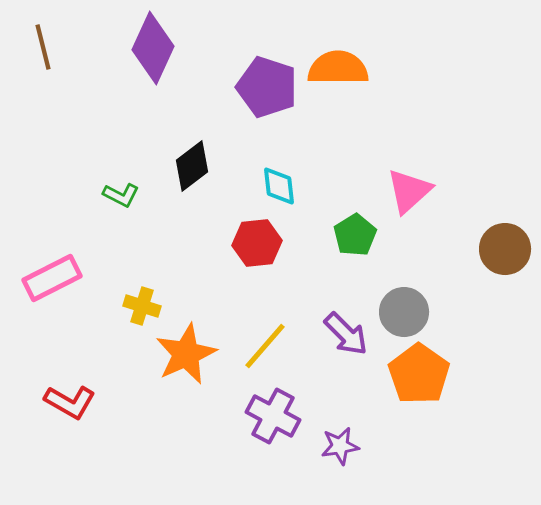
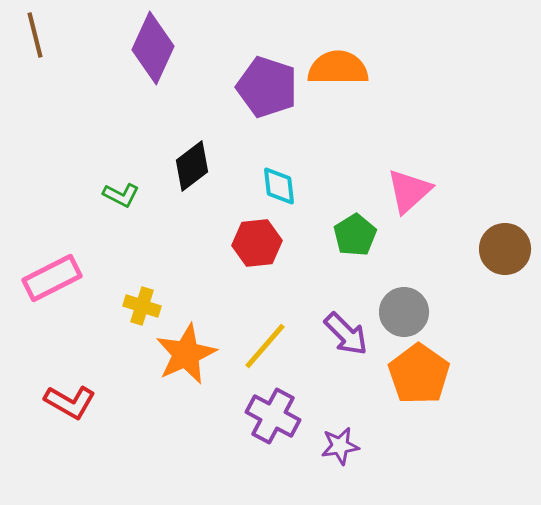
brown line: moved 8 px left, 12 px up
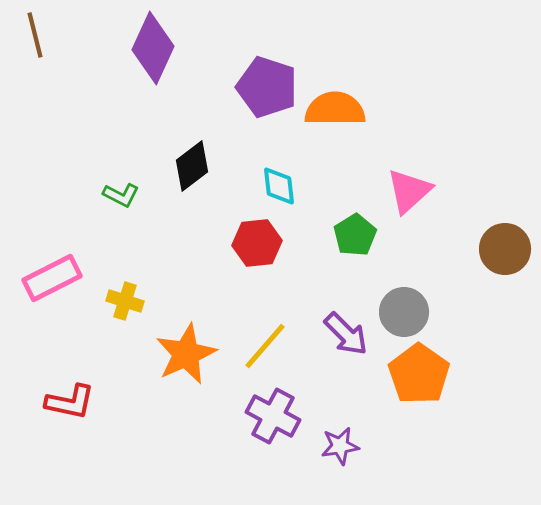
orange semicircle: moved 3 px left, 41 px down
yellow cross: moved 17 px left, 5 px up
red L-shape: rotated 18 degrees counterclockwise
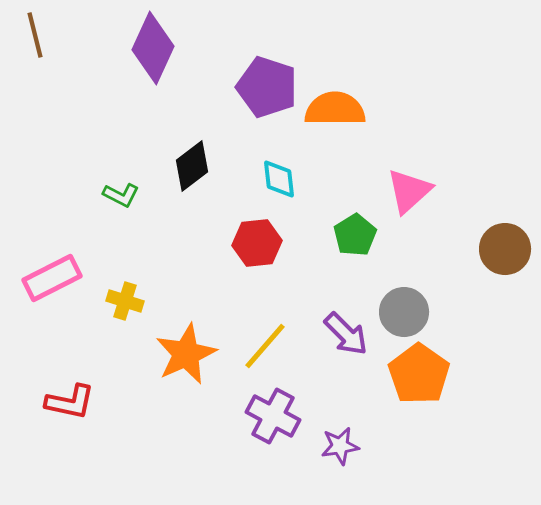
cyan diamond: moved 7 px up
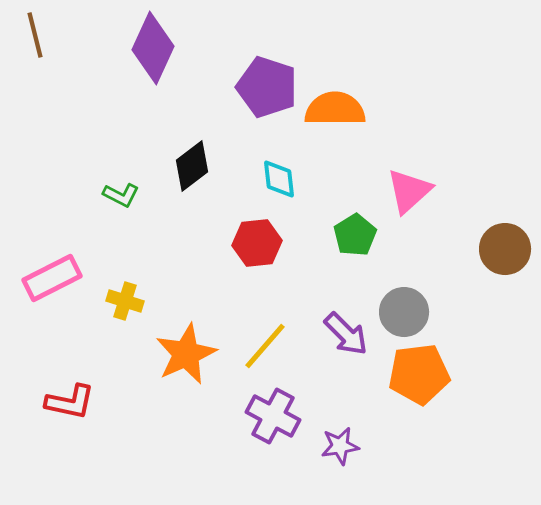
orange pentagon: rotated 30 degrees clockwise
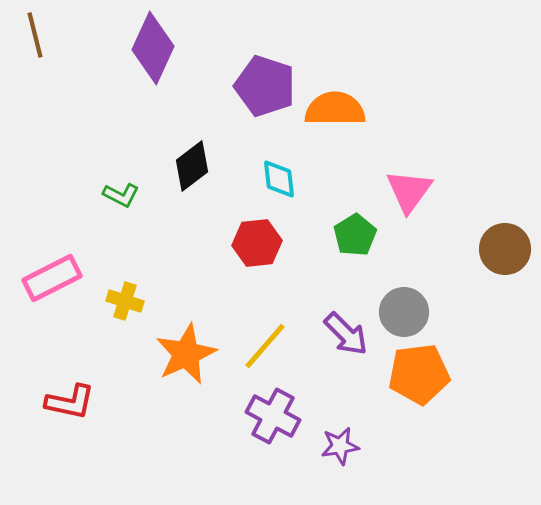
purple pentagon: moved 2 px left, 1 px up
pink triangle: rotated 12 degrees counterclockwise
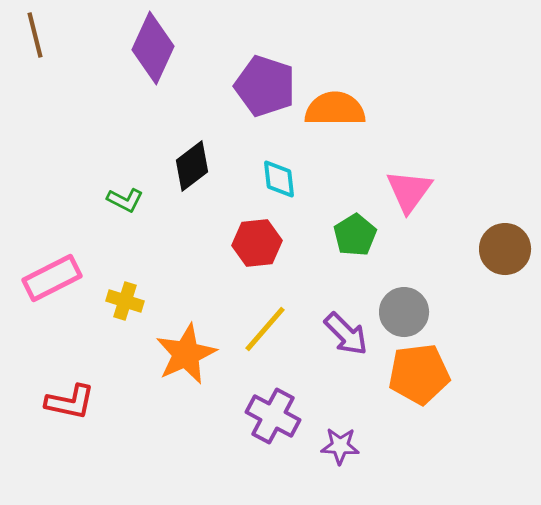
green L-shape: moved 4 px right, 5 px down
yellow line: moved 17 px up
purple star: rotated 12 degrees clockwise
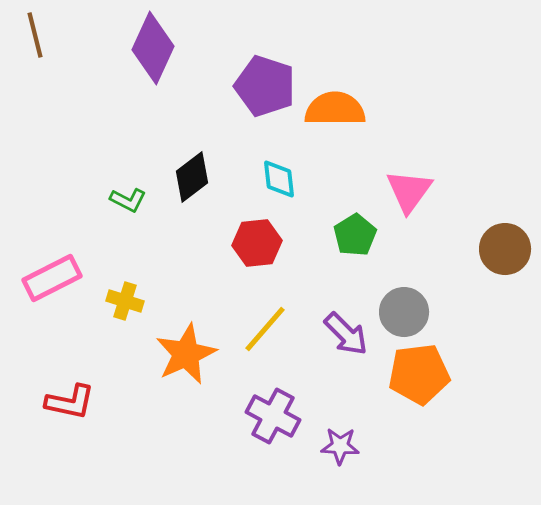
black diamond: moved 11 px down
green L-shape: moved 3 px right
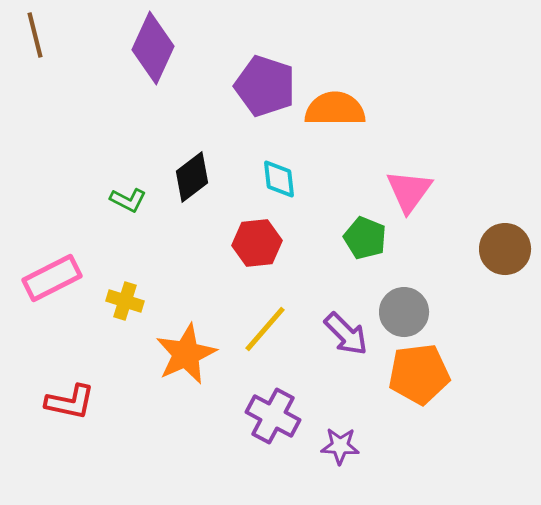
green pentagon: moved 10 px right, 3 px down; rotated 18 degrees counterclockwise
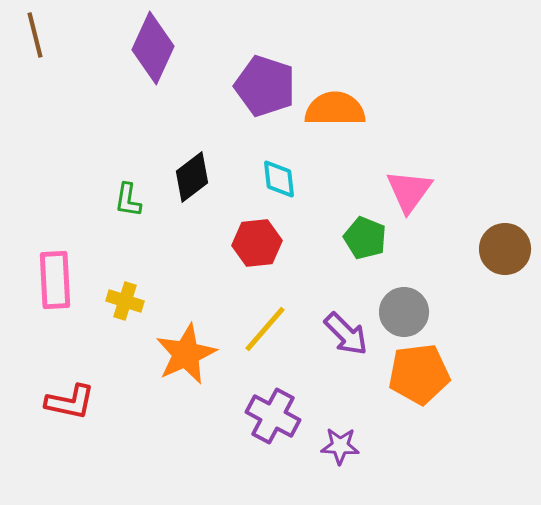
green L-shape: rotated 72 degrees clockwise
pink rectangle: moved 3 px right, 2 px down; rotated 66 degrees counterclockwise
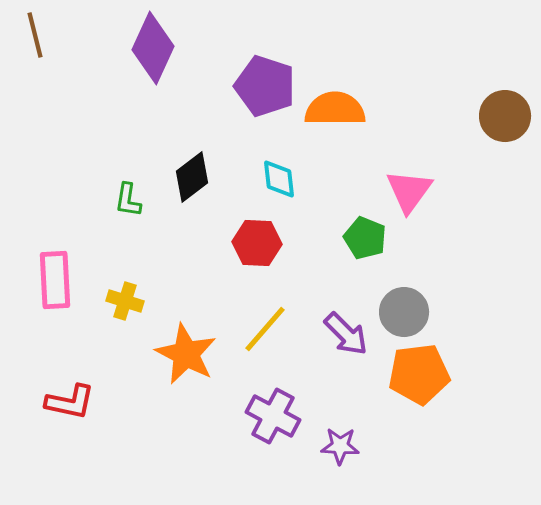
red hexagon: rotated 9 degrees clockwise
brown circle: moved 133 px up
orange star: rotated 20 degrees counterclockwise
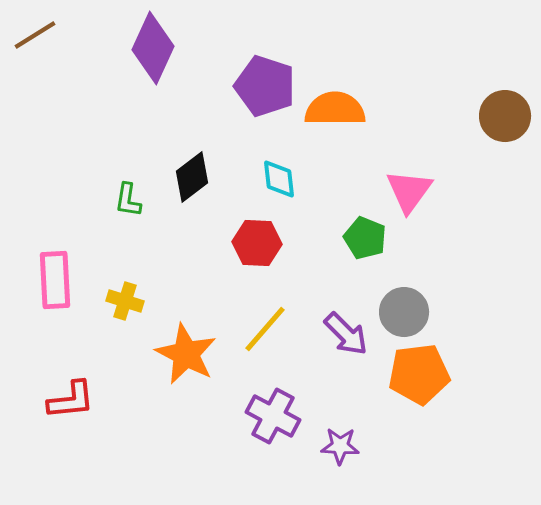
brown line: rotated 72 degrees clockwise
red L-shape: moved 1 px right, 2 px up; rotated 18 degrees counterclockwise
